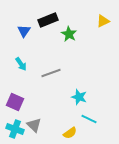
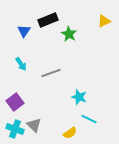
yellow triangle: moved 1 px right
purple square: rotated 30 degrees clockwise
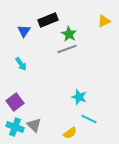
gray line: moved 16 px right, 24 px up
cyan cross: moved 2 px up
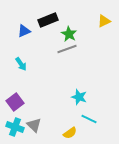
blue triangle: rotated 32 degrees clockwise
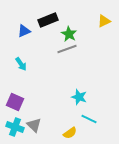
purple square: rotated 30 degrees counterclockwise
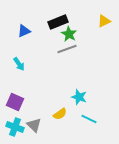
black rectangle: moved 10 px right, 2 px down
cyan arrow: moved 2 px left
yellow semicircle: moved 10 px left, 19 px up
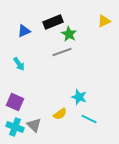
black rectangle: moved 5 px left
gray line: moved 5 px left, 3 px down
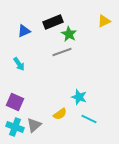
gray triangle: rotated 35 degrees clockwise
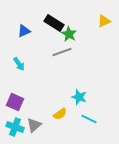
black rectangle: moved 1 px right, 1 px down; rotated 54 degrees clockwise
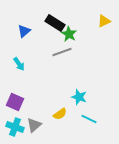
black rectangle: moved 1 px right
blue triangle: rotated 16 degrees counterclockwise
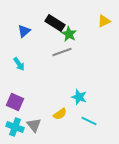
cyan line: moved 2 px down
gray triangle: rotated 28 degrees counterclockwise
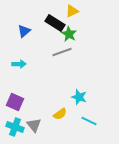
yellow triangle: moved 32 px left, 10 px up
cyan arrow: rotated 56 degrees counterclockwise
